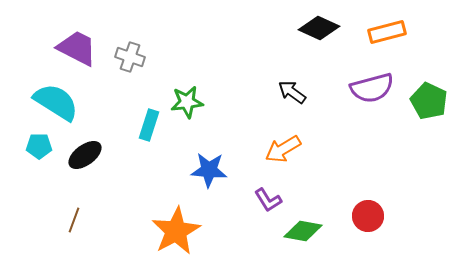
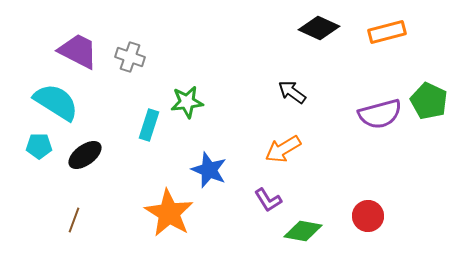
purple trapezoid: moved 1 px right, 3 px down
purple semicircle: moved 8 px right, 26 px down
blue star: rotated 18 degrees clockwise
orange star: moved 7 px left, 18 px up; rotated 12 degrees counterclockwise
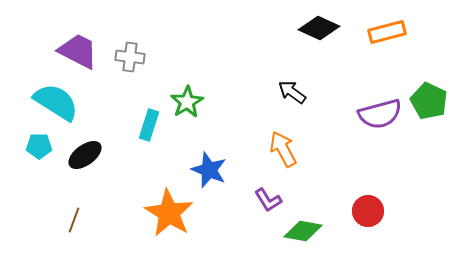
gray cross: rotated 12 degrees counterclockwise
green star: rotated 24 degrees counterclockwise
orange arrow: rotated 93 degrees clockwise
red circle: moved 5 px up
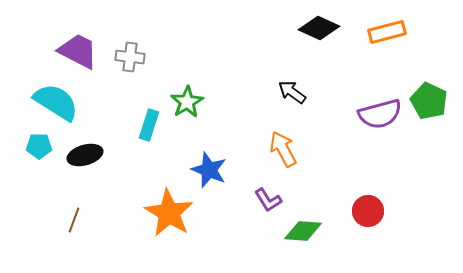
black ellipse: rotated 20 degrees clockwise
green diamond: rotated 6 degrees counterclockwise
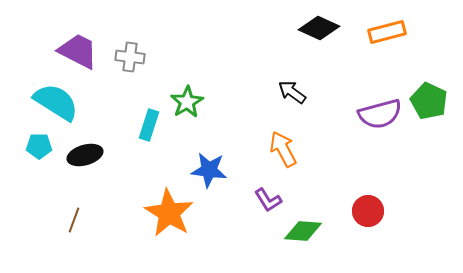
blue star: rotated 15 degrees counterclockwise
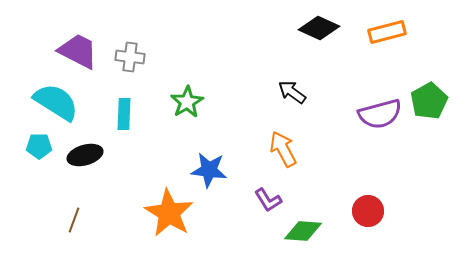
green pentagon: rotated 18 degrees clockwise
cyan rectangle: moved 25 px left, 11 px up; rotated 16 degrees counterclockwise
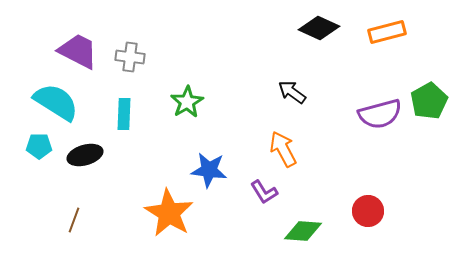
purple L-shape: moved 4 px left, 8 px up
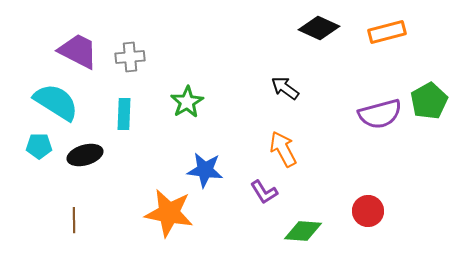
gray cross: rotated 12 degrees counterclockwise
black arrow: moved 7 px left, 4 px up
blue star: moved 4 px left
orange star: rotated 21 degrees counterclockwise
brown line: rotated 20 degrees counterclockwise
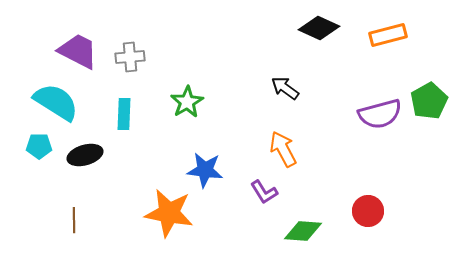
orange rectangle: moved 1 px right, 3 px down
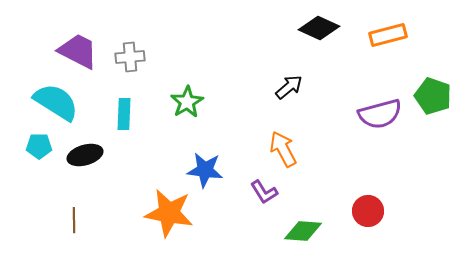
black arrow: moved 4 px right, 1 px up; rotated 104 degrees clockwise
green pentagon: moved 4 px right, 5 px up; rotated 24 degrees counterclockwise
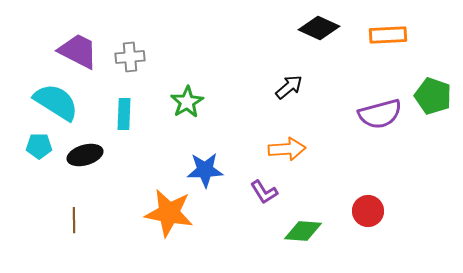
orange rectangle: rotated 12 degrees clockwise
orange arrow: moved 4 px right; rotated 114 degrees clockwise
blue star: rotated 9 degrees counterclockwise
